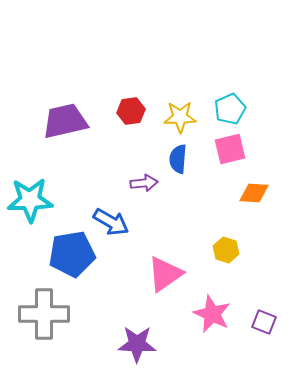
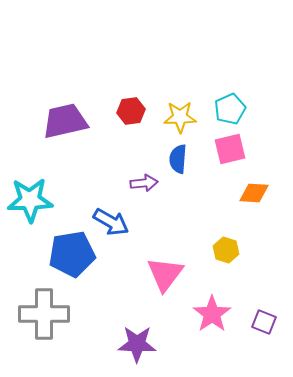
pink triangle: rotated 18 degrees counterclockwise
pink star: rotated 12 degrees clockwise
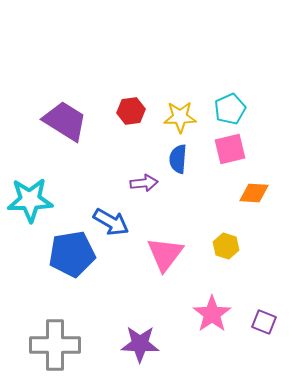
purple trapezoid: rotated 45 degrees clockwise
yellow hexagon: moved 4 px up
pink triangle: moved 20 px up
gray cross: moved 11 px right, 31 px down
purple star: moved 3 px right
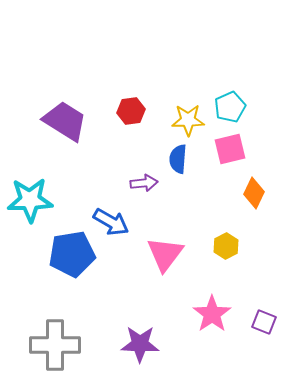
cyan pentagon: moved 2 px up
yellow star: moved 8 px right, 3 px down
orange diamond: rotated 68 degrees counterclockwise
yellow hexagon: rotated 15 degrees clockwise
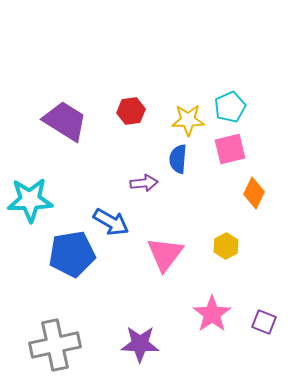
gray cross: rotated 12 degrees counterclockwise
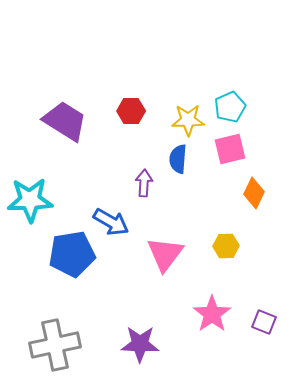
red hexagon: rotated 8 degrees clockwise
purple arrow: rotated 80 degrees counterclockwise
yellow hexagon: rotated 25 degrees clockwise
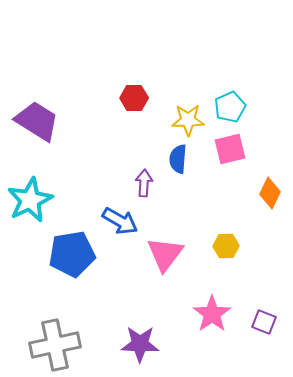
red hexagon: moved 3 px right, 13 px up
purple trapezoid: moved 28 px left
orange diamond: moved 16 px right
cyan star: rotated 24 degrees counterclockwise
blue arrow: moved 9 px right, 1 px up
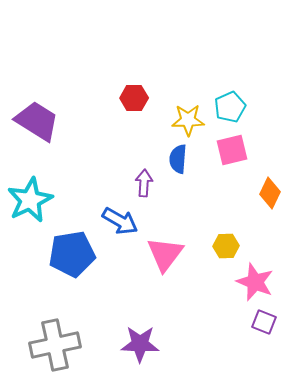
pink square: moved 2 px right, 1 px down
pink star: moved 43 px right, 32 px up; rotated 15 degrees counterclockwise
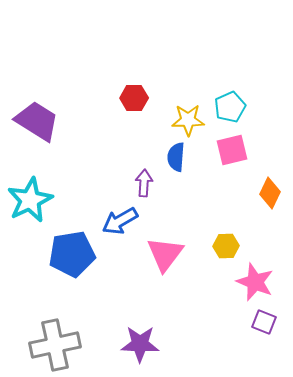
blue semicircle: moved 2 px left, 2 px up
blue arrow: rotated 120 degrees clockwise
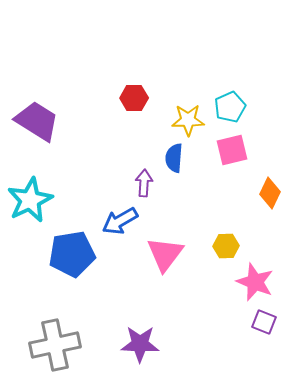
blue semicircle: moved 2 px left, 1 px down
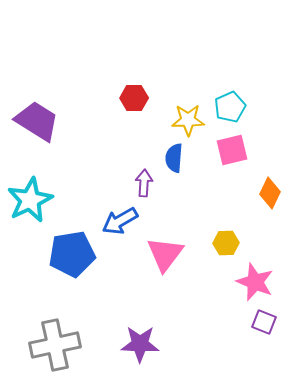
yellow hexagon: moved 3 px up
